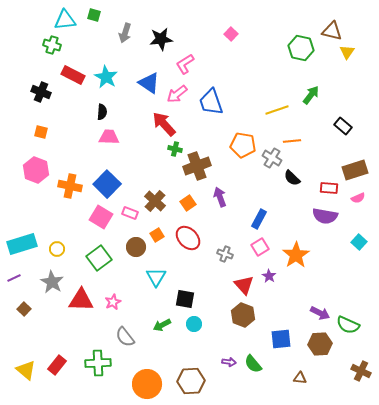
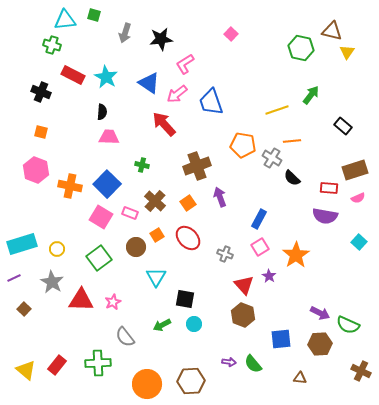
green cross at (175, 149): moved 33 px left, 16 px down
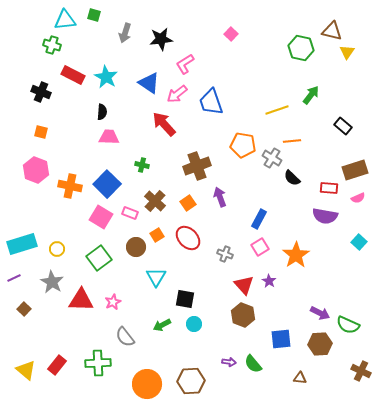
purple star at (269, 276): moved 5 px down
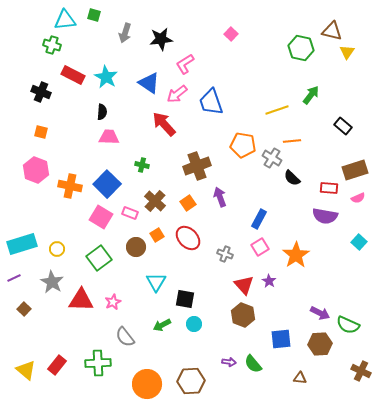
cyan triangle at (156, 277): moved 5 px down
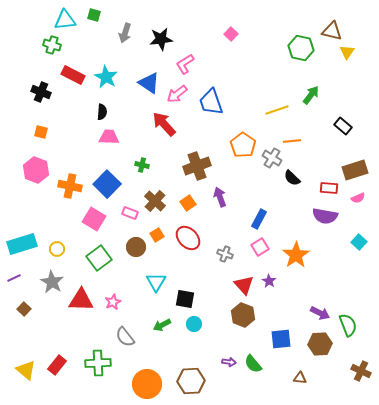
orange pentagon at (243, 145): rotated 25 degrees clockwise
pink square at (101, 217): moved 7 px left, 2 px down
green semicircle at (348, 325): rotated 135 degrees counterclockwise
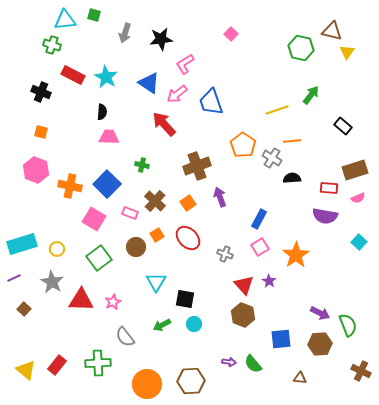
black semicircle at (292, 178): rotated 132 degrees clockwise
